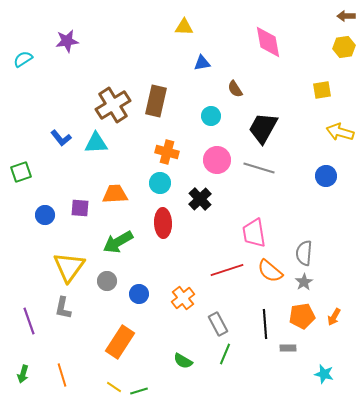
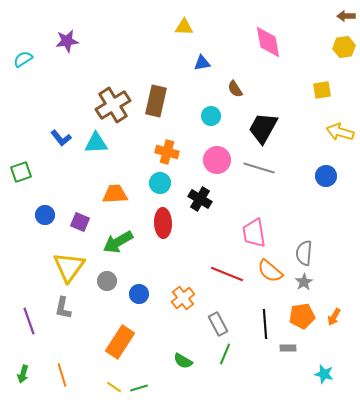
black cross at (200, 199): rotated 15 degrees counterclockwise
purple square at (80, 208): moved 14 px down; rotated 18 degrees clockwise
red line at (227, 270): moved 4 px down; rotated 40 degrees clockwise
green line at (139, 391): moved 3 px up
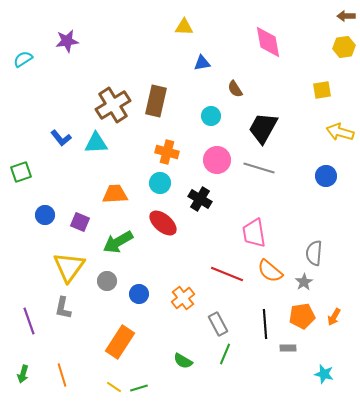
red ellipse at (163, 223): rotated 48 degrees counterclockwise
gray semicircle at (304, 253): moved 10 px right
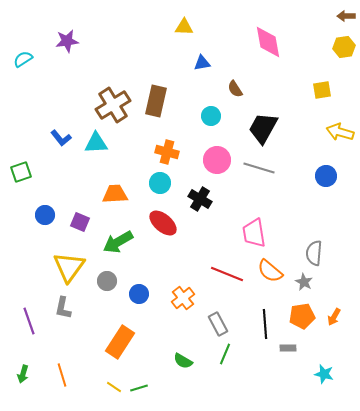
gray star at (304, 282): rotated 12 degrees counterclockwise
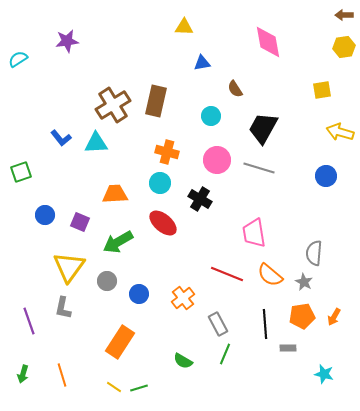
brown arrow at (346, 16): moved 2 px left, 1 px up
cyan semicircle at (23, 59): moved 5 px left
orange semicircle at (270, 271): moved 4 px down
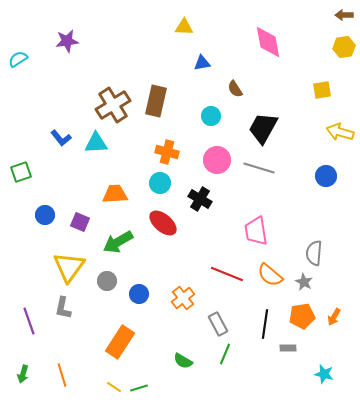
pink trapezoid at (254, 233): moved 2 px right, 2 px up
black line at (265, 324): rotated 12 degrees clockwise
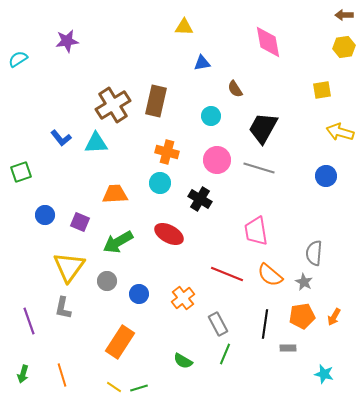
red ellipse at (163, 223): moved 6 px right, 11 px down; rotated 12 degrees counterclockwise
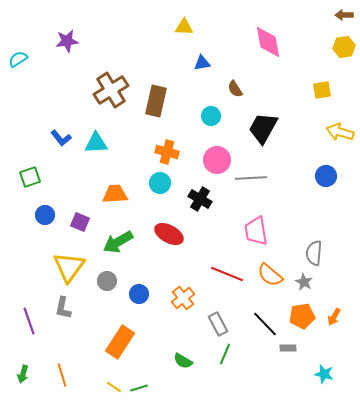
brown cross at (113, 105): moved 2 px left, 15 px up
gray line at (259, 168): moved 8 px left, 10 px down; rotated 20 degrees counterclockwise
green square at (21, 172): moved 9 px right, 5 px down
black line at (265, 324): rotated 52 degrees counterclockwise
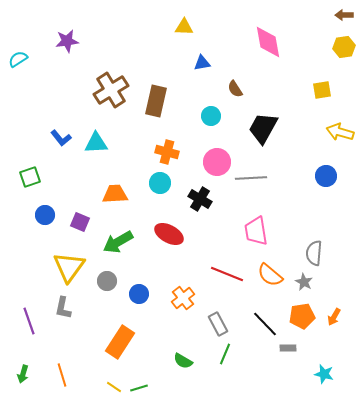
pink circle at (217, 160): moved 2 px down
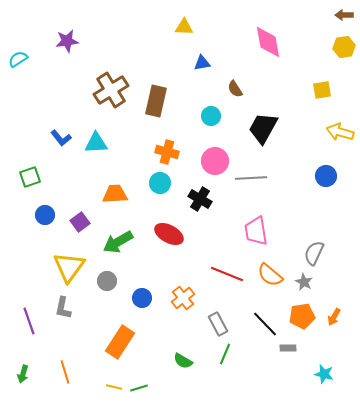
pink circle at (217, 162): moved 2 px left, 1 px up
purple square at (80, 222): rotated 30 degrees clockwise
gray semicircle at (314, 253): rotated 20 degrees clockwise
blue circle at (139, 294): moved 3 px right, 4 px down
orange line at (62, 375): moved 3 px right, 3 px up
yellow line at (114, 387): rotated 21 degrees counterclockwise
